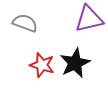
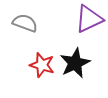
purple triangle: rotated 12 degrees counterclockwise
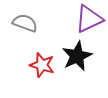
black star: moved 2 px right, 7 px up
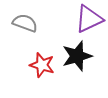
black star: rotated 8 degrees clockwise
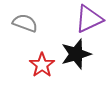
black star: moved 1 px left, 2 px up
red star: rotated 20 degrees clockwise
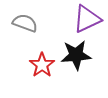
purple triangle: moved 2 px left
black star: moved 1 px down; rotated 12 degrees clockwise
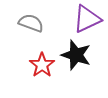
gray semicircle: moved 6 px right
black star: rotated 24 degrees clockwise
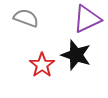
gray semicircle: moved 5 px left, 5 px up
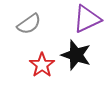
gray semicircle: moved 3 px right, 6 px down; rotated 125 degrees clockwise
